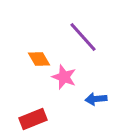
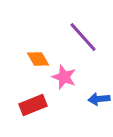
orange diamond: moved 1 px left
blue arrow: moved 3 px right
red rectangle: moved 14 px up
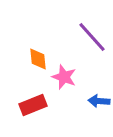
purple line: moved 9 px right
orange diamond: rotated 25 degrees clockwise
blue arrow: moved 2 px down; rotated 10 degrees clockwise
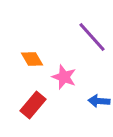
orange diamond: moved 6 px left; rotated 25 degrees counterclockwise
red rectangle: rotated 28 degrees counterclockwise
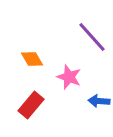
pink star: moved 5 px right
red rectangle: moved 2 px left
